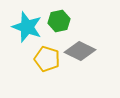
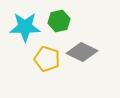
cyan star: moved 2 px left; rotated 20 degrees counterclockwise
gray diamond: moved 2 px right, 1 px down
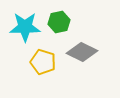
green hexagon: moved 1 px down
yellow pentagon: moved 4 px left, 3 px down
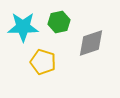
cyan star: moved 2 px left
gray diamond: moved 9 px right, 9 px up; rotated 44 degrees counterclockwise
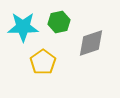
yellow pentagon: rotated 20 degrees clockwise
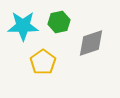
cyan star: moved 1 px up
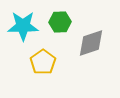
green hexagon: moved 1 px right; rotated 10 degrees clockwise
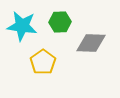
cyan star: moved 1 px left; rotated 8 degrees clockwise
gray diamond: rotated 20 degrees clockwise
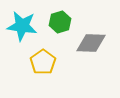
green hexagon: rotated 15 degrees counterclockwise
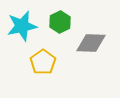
green hexagon: rotated 10 degrees counterclockwise
cyan star: rotated 20 degrees counterclockwise
